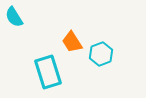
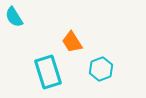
cyan hexagon: moved 15 px down
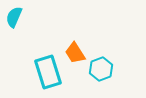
cyan semicircle: rotated 55 degrees clockwise
orange trapezoid: moved 3 px right, 11 px down
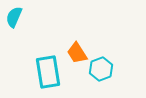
orange trapezoid: moved 2 px right
cyan rectangle: rotated 8 degrees clockwise
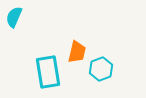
orange trapezoid: moved 1 px up; rotated 135 degrees counterclockwise
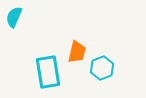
cyan hexagon: moved 1 px right, 1 px up
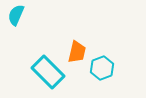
cyan semicircle: moved 2 px right, 2 px up
cyan rectangle: rotated 36 degrees counterclockwise
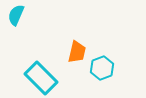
cyan rectangle: moved 7 px left, 6 px down
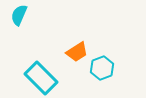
cyan semicircle: moved 3 px right
orange trapezoid: rotated 45 degrees clockwise
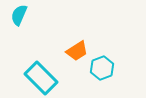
orange trapezoid: moved 1 px up
